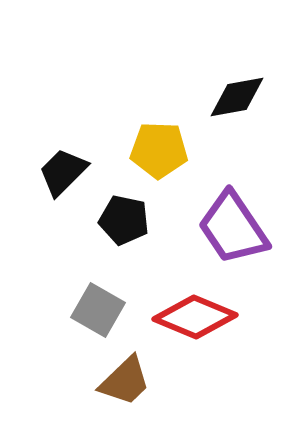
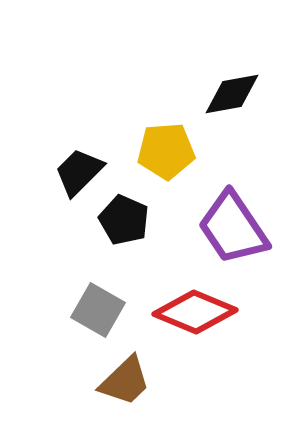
black diamond: moved 5 px left, 3 px up
yellow pentagon: moved 7 px right, 1 px down; rotated 6 degrees counterclockwise
black trapezoid: moved 16 px right
black pentagon: rotated 12 degrees clockwise
red diamond: moved 5 px up
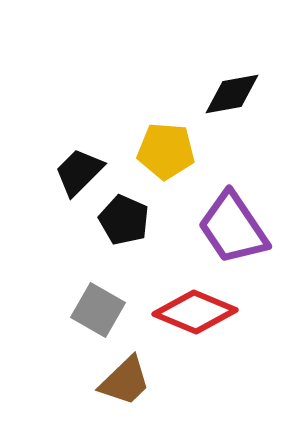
yellow pentagon: rotated 8 degrees clockwise
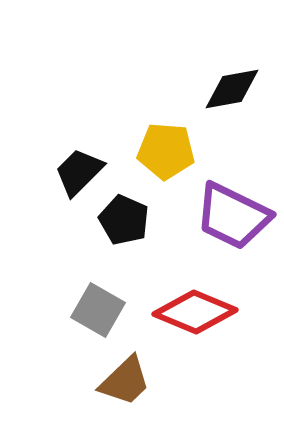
black diamond: moved 5 px up
purple trapezoid: moved 12 px up; rotated 30 degrees counterclockwise
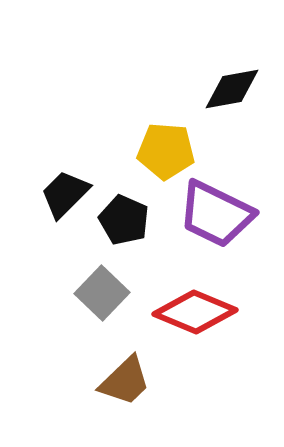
black trapezoid: moved 14 px left, 22 px down
purple trapezoid: moved 17 px left, 2 px up
gray square: moved 4 px right, 17 px up; rotated 14 degrees clockwise
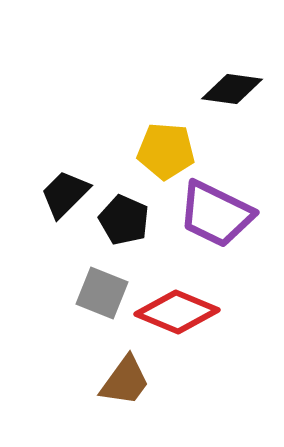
black diamond: rotated 18 degrees clockwise
gray square: rotated 22 degrees counterclockwise
red diamond: moved 18 px left
brown trapezoid: rotated 10 degrees counterclockwise
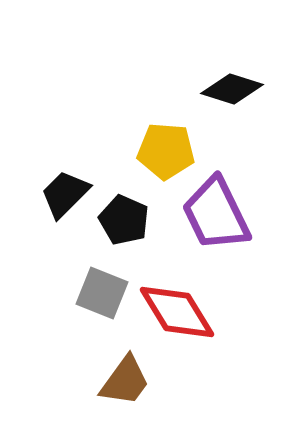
black diamond: rotated 10 degrees clockwise
purple trapezoid: rotated 38 degrees clockwise
red diamond: rotated 36 degrees clockwise
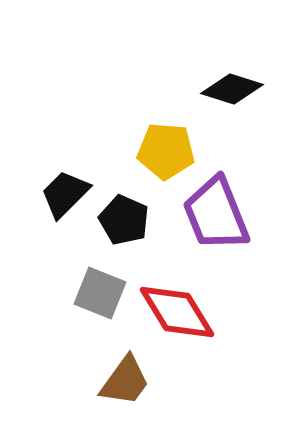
purple trapezoid: rotated 4 degrees clockwise
gray square: moved 2 px left
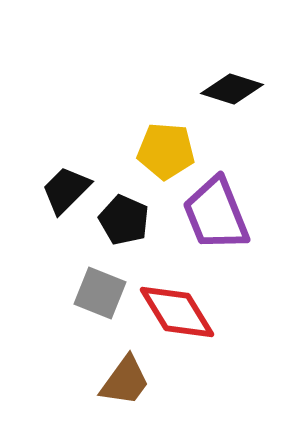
black trapezoid: moved 1 px right, 4 px up
